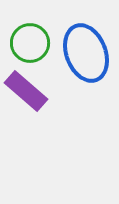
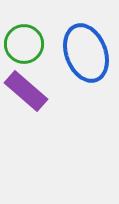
green circle: moved 6 px left, 1 px down
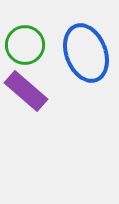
green circle: moved 1 px right, 1 px down
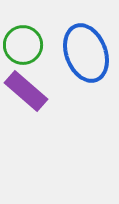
green circle: moved 2 px left
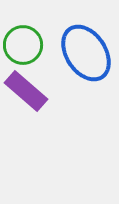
blue ellipse: rotated 12 degrees counterclockwise
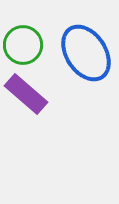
purple rectangle: moved 3 px down
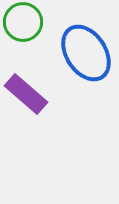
green circle: moved 23 px up
